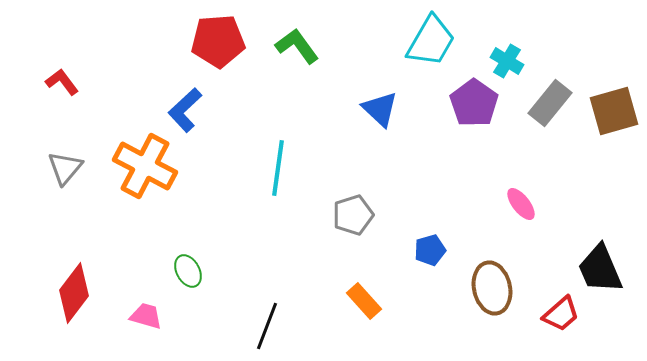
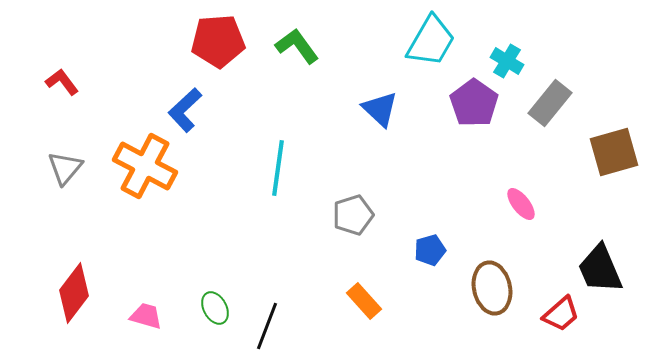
brown square: moved 41 px down
green ellipse: moved 27 px right, 37 px down
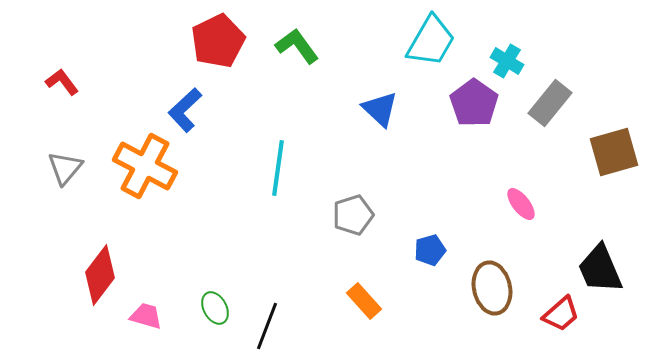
red pentagon: rotated 22 degrees counterclockwise
red diamond: moved 26 px right, 18 px up
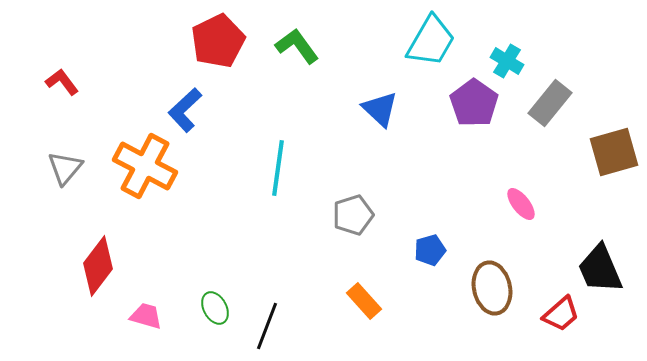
red diamond: moved 2 px left, 9 px up
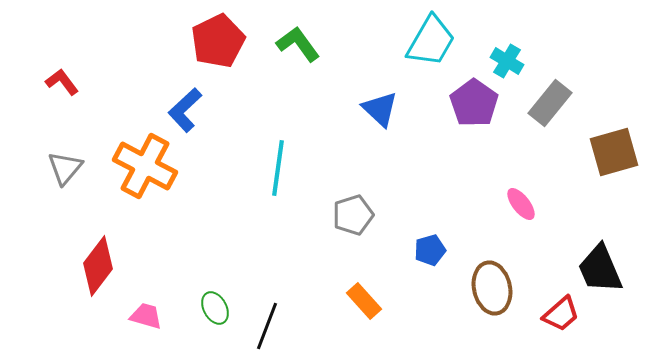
green L-shape: moved 1 px right, 2 px up
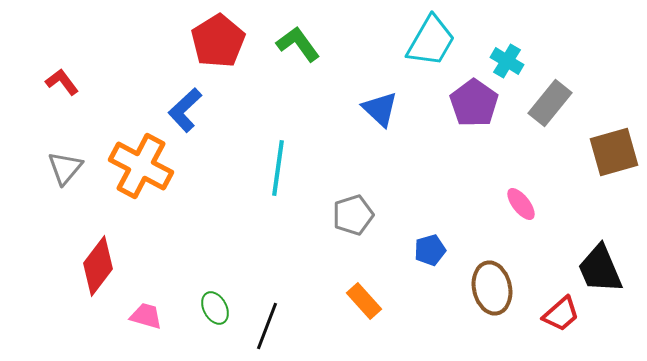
red pentagon: rotated 6 degrees counterclockwise
orange cross: moved 4 px left
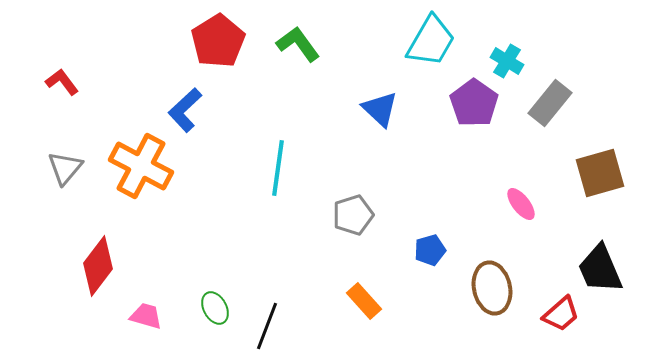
brown square: moved 14 px left, 21 px down
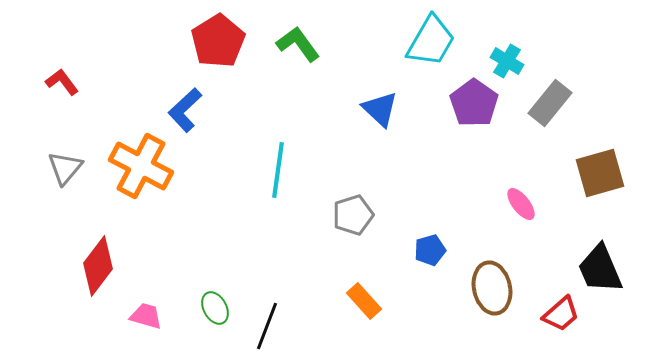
cyan line: moved 2 px down
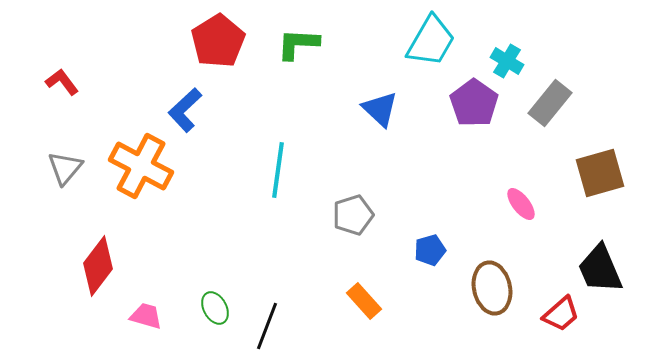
green L-shape: rotated 51 degrees counterclockwise
